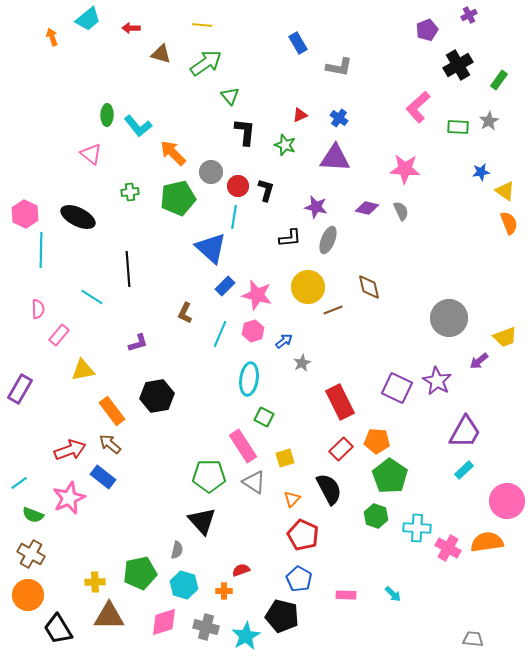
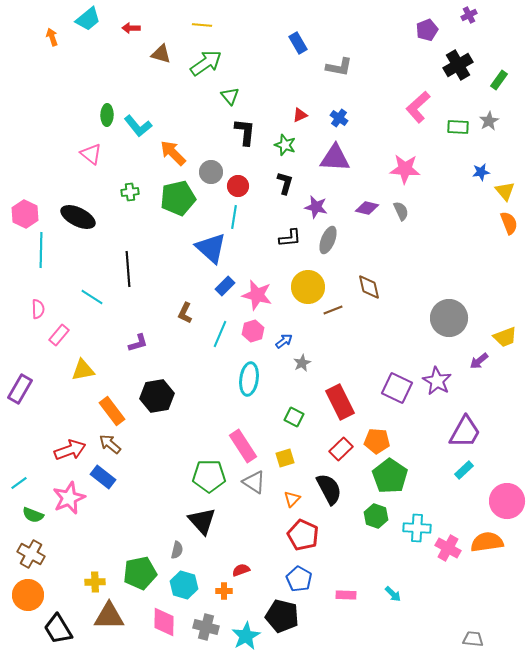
black L-shape at (266, 190): moved 19 px right, 7 px up
yellow triangle at (505, 191): rotated 15 degrees clockwise
green square at (264, 417): moved 30 px right
pink diamond at (164, 622): rotated 72 degrees counterclockwise
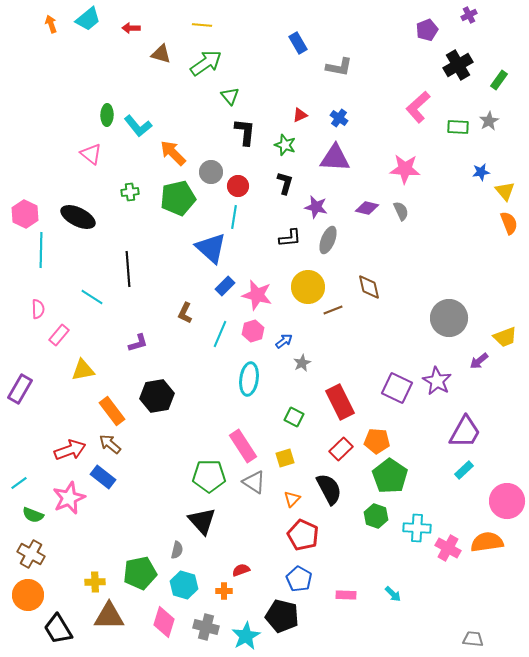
orange arrow at (52, 37): moved 1 px left, 13 px up
pink diamond at (164, 622): rotated 16 degrees clockwise
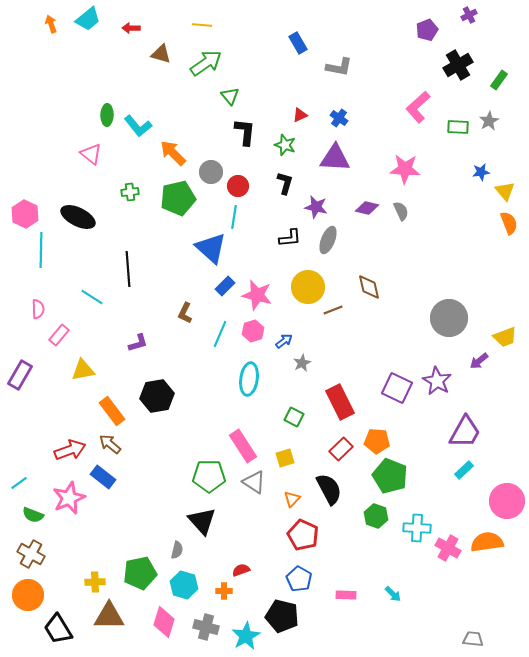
purple rectangle at (20, 389): moved 14 px up
green pentagon at (390, 476): rotated 12 degrees counterclockwise
